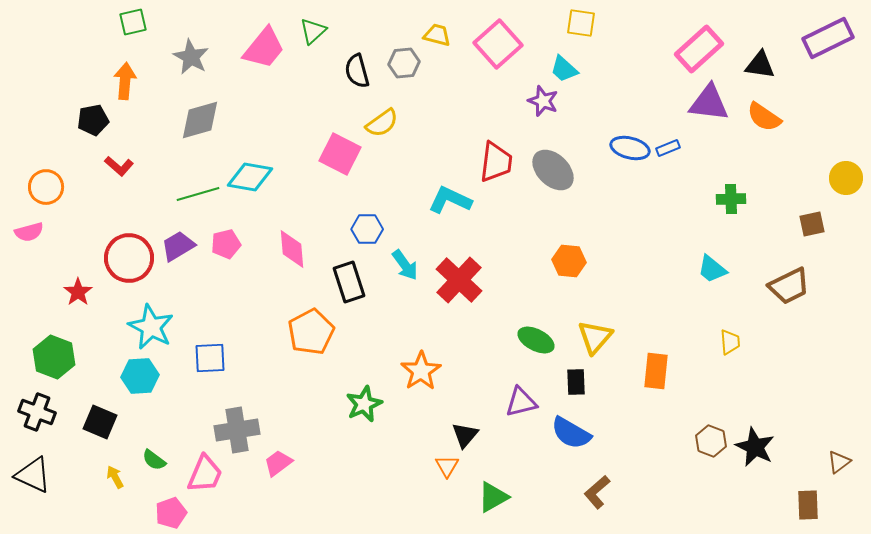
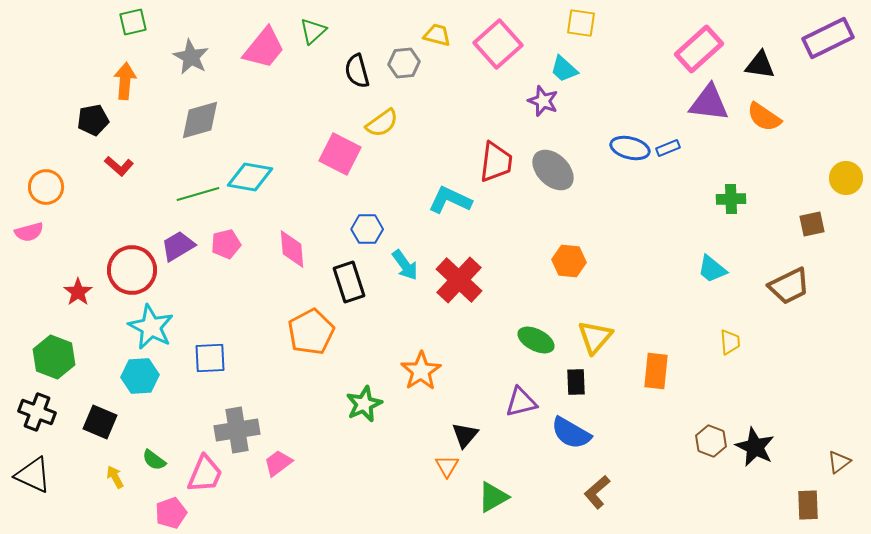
red circle at (129, 258): moved 3 px right, 12 px down
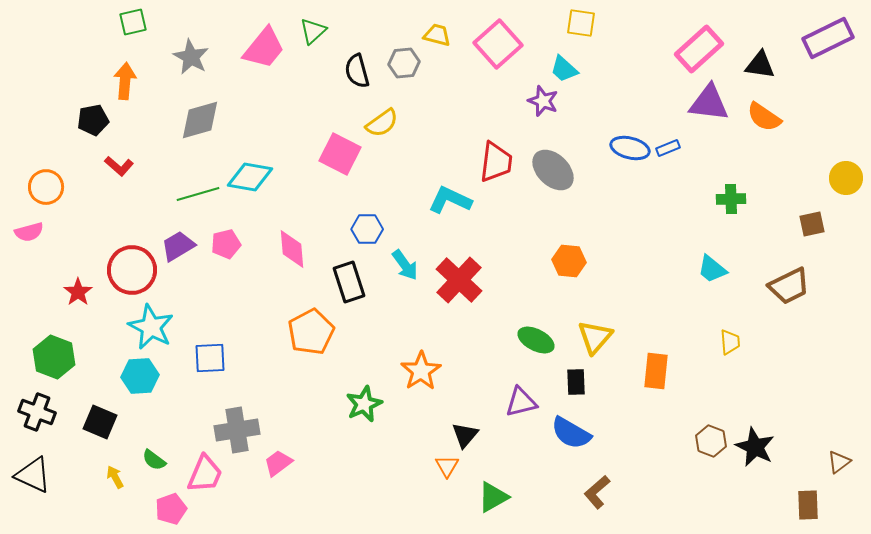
pink pentagon at (171, 513): moved 4 px up
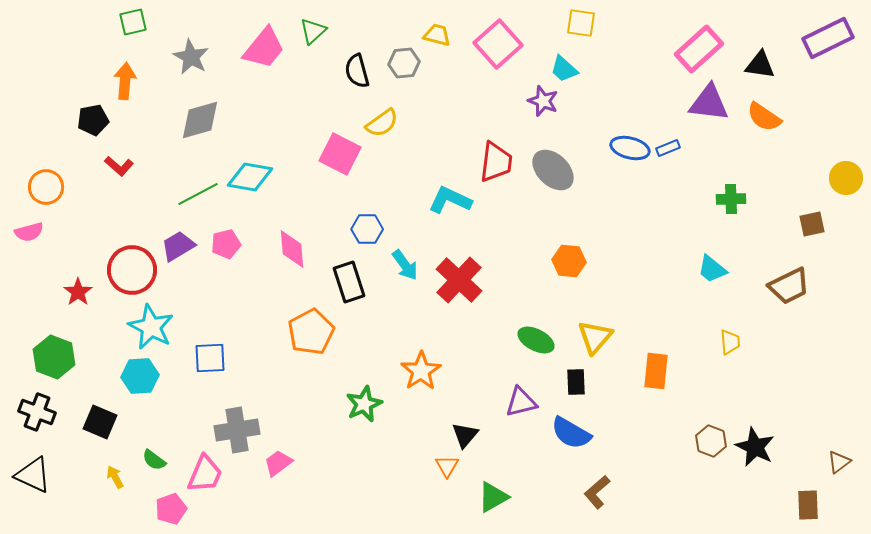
green line at (198, 194): rotated 12 degrees counterclockwise
